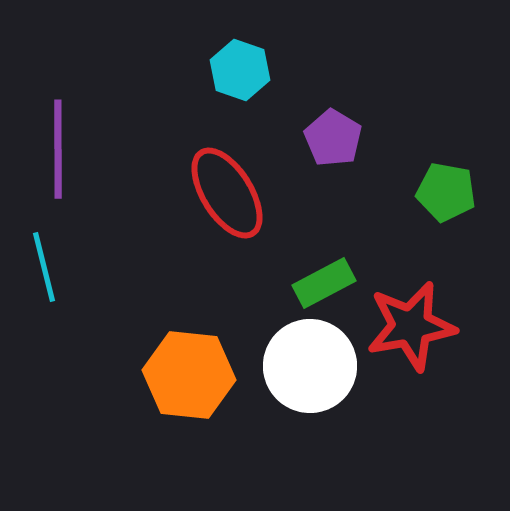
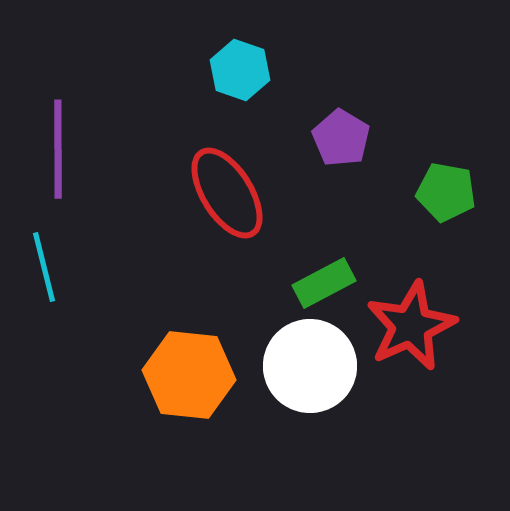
purple pentagon: moved 8 px right
red star: rotated 14 degrees counterclockwise
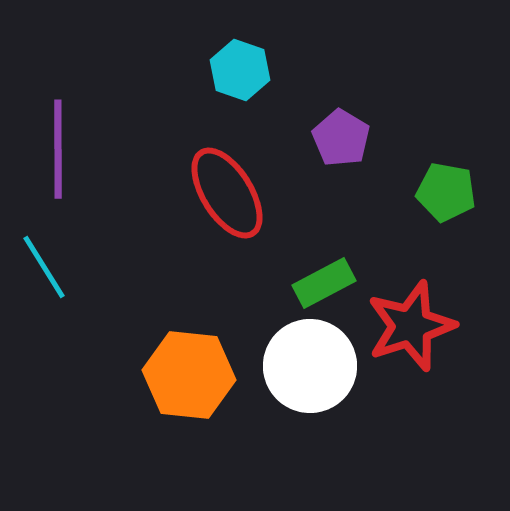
cyan line: rotated 18 degrees counterclockwise
red star: rotated 6 degrees clockwise
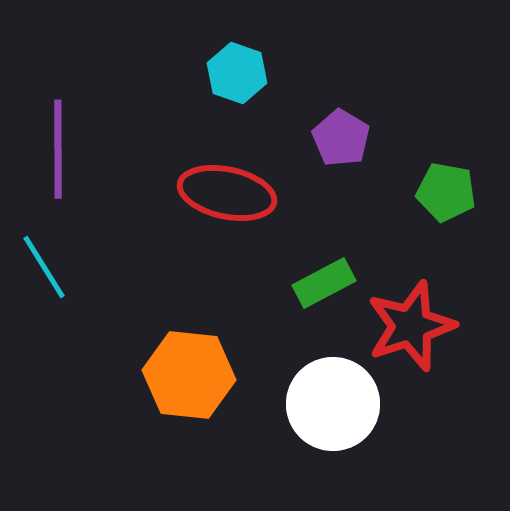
cyan hexagon: moved 3 px left, 3 px down
red ellipse: rotated 46 degrees counterclockwise
white circle: moved 23 px right, 38 px down
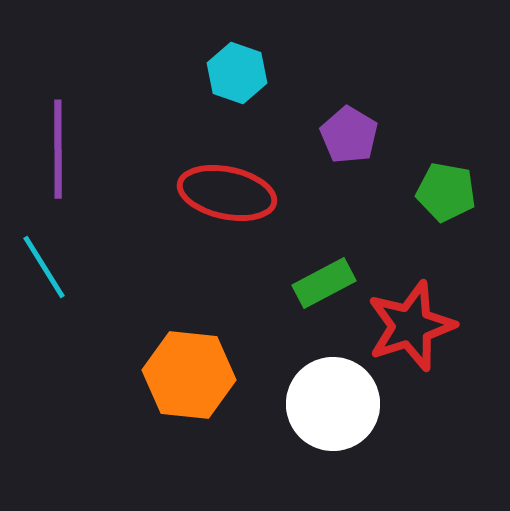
purple pentagon: moved 8 px right, 3 px up
